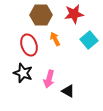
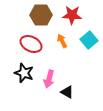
red star: moved 2 px left, 1 px down; rotated 12 degrees clockwise
orange arrow: moved 7 px right, 2 px down
red ellipse: moved 2 px right, 1 px up; rotated 45 degrees counterclockwise
black star: moved 1 px right
black triangle: moved 1 px left, 1 px down
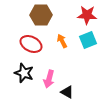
red star: moved 15 px right
cyan square: moved 1 px left; rotated 18 degrees clockwise
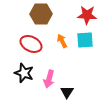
brown hexagon: moved 1 px up
cyan square: moved 3 px left; rotated 18 degrees clockwise
black triangle: rotated 32 degrees clockwise
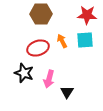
red ellipse: moved 7 px right, 4 px down; rotated 45 degrees counterclockwise
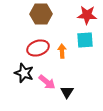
orange arrow: moved 10 px down; rotated 24 degrees clockwise
pink arrow: moved 2 px left, 3 px down; rotated 66 degrees counterclockwise
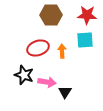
brown hexagon: moved 10 px right, 1 px down
black star: moved 2 px down
pink arrow: rotated 30 degrees counterclockwise
black triangle: moved 2 px left
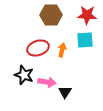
orange arrow: moved 1 px up; rotated 16 degrees clockwise
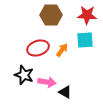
orange arrow: rotated 24 degrees clockwise
black triangle: rotated 32 degrees counterclockwise
